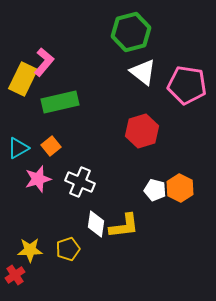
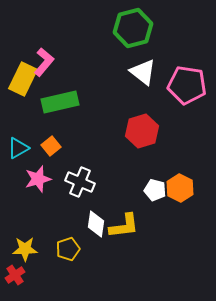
green hexagon: moved 2 px right, 4 px up
yellow star: moved 5 px left, 1 px up
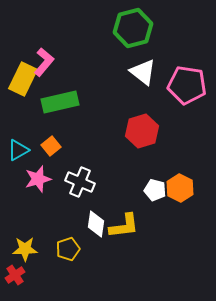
cyan triangle: moved 2 px down
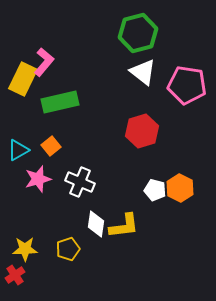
green hexagon: moved 5 px right, 5 px down
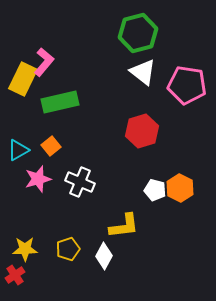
white diamond: moved 8 px right, 32 px down; rotated 20 degrees clockwise
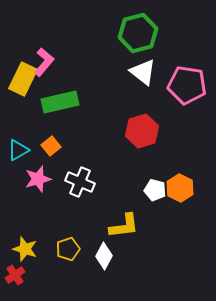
yellow star: rotated 20 degrees clockwise
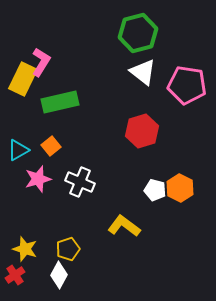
pink L-shape: moved 3 px left; rotated 8 degrees counterclockwise
yellow L-shape: rotated 136 degrees counterclockwise
white diamond: moved 45 px left, 19 px down
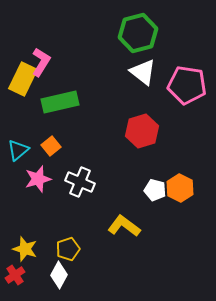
cyan triangle: rotated 10 degrees counterclockwise
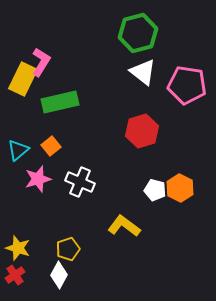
yellow star: moved 7 px left, 1 px up
